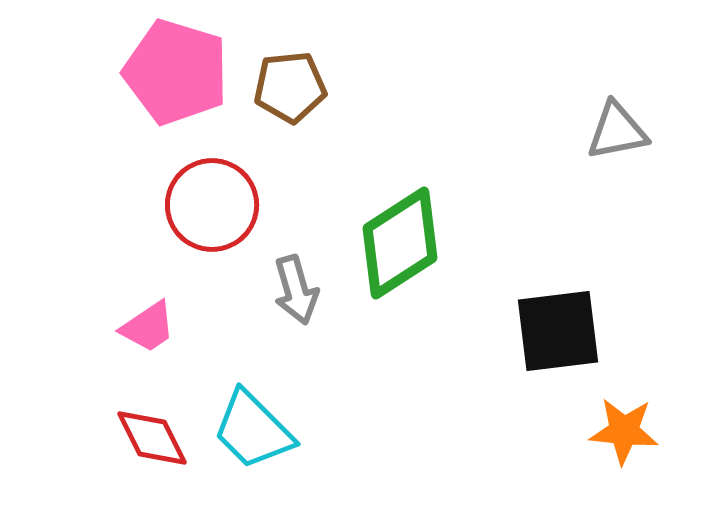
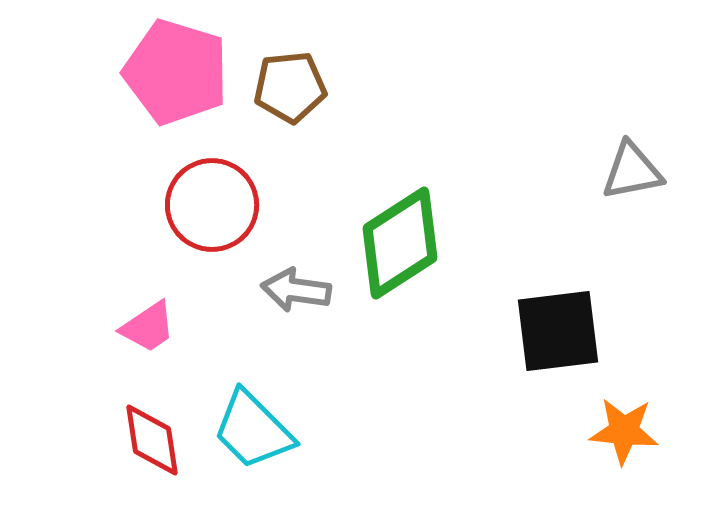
gray triangle: moved 15 px right, 40 px down
gray arrow: rotated 114 degrees clockwise
red diamond: moved 2 px down; rotated 18 degrees clockwise
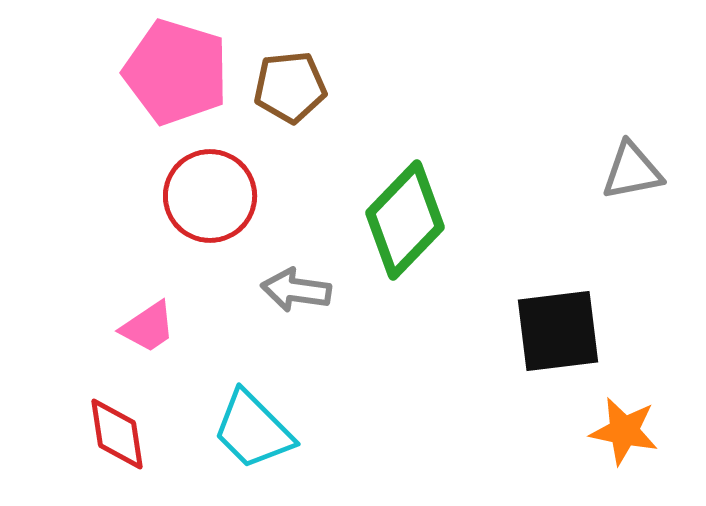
red circle: moved 2 px left, 9 px up
green diamond: moved 5 px right, 23 px up; rotated 13 degrees counterclockwise
orange star: rotated 6 degrees clockwise
red diamond: moved 35 px left, 6 px up
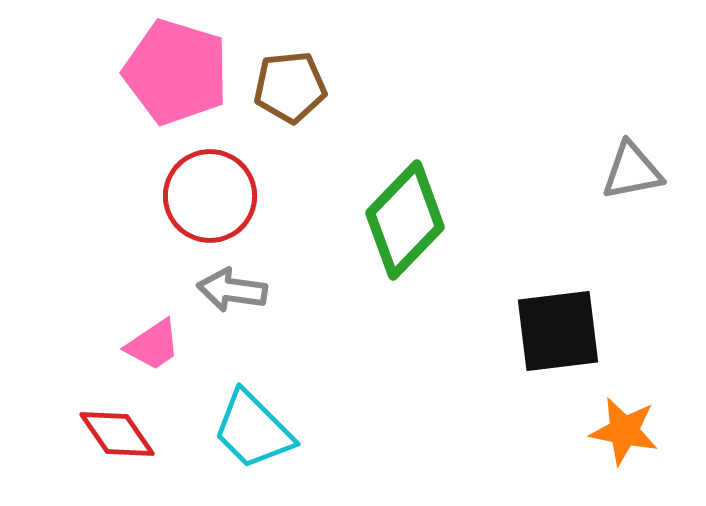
gray arrow: moved 64 px left
pink trapezoid: moved 5 px right, 18 px down
red diamond: rotated 26 degrees counterclockwise
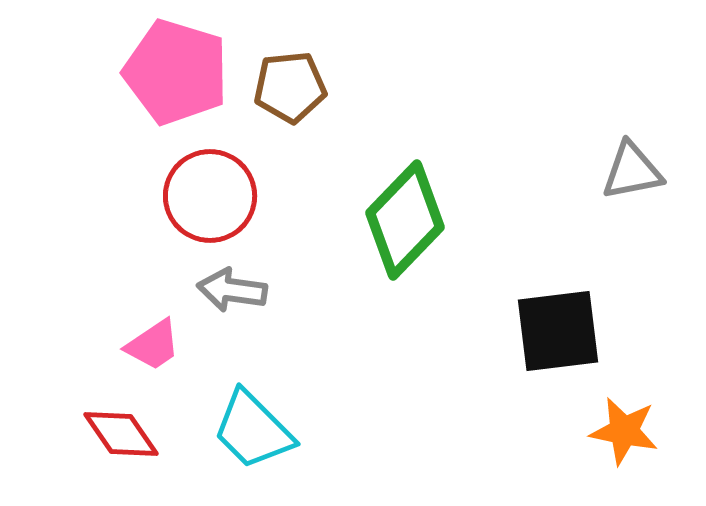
red diamond: moved 4 px right
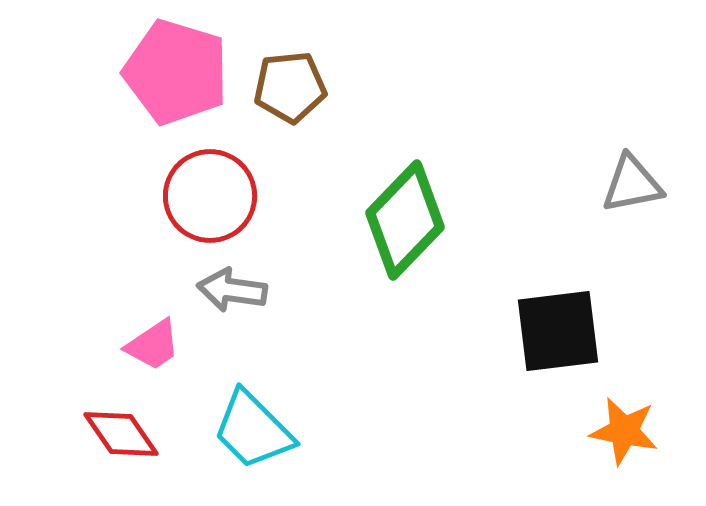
gray triangle: moved 13 px down
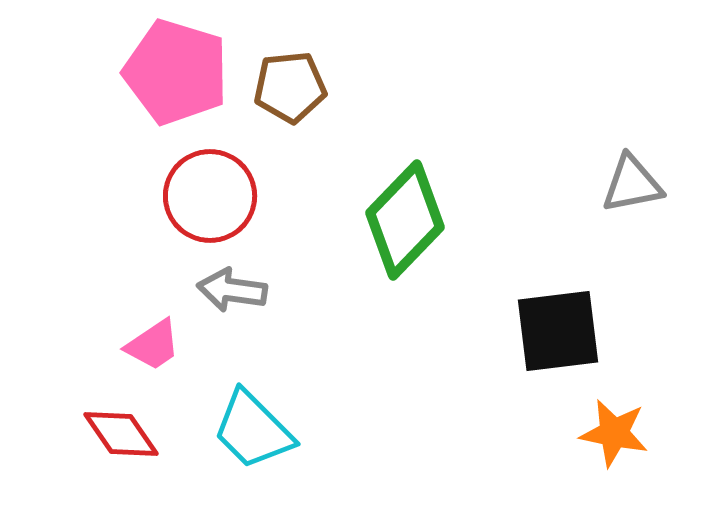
orange star: moved 10 px left, 2 px down
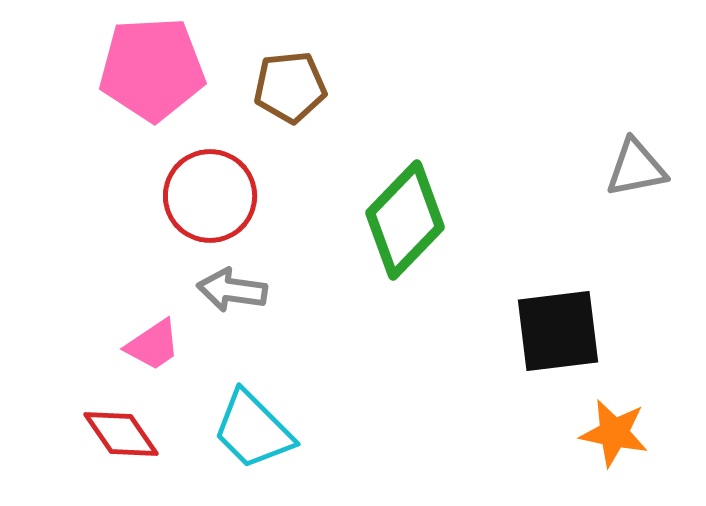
pink pentagon: moved 24 px left, 3 px up; rotated 20 degrees counterclockwise
gray triangle: moved 4 px right, 16 px up
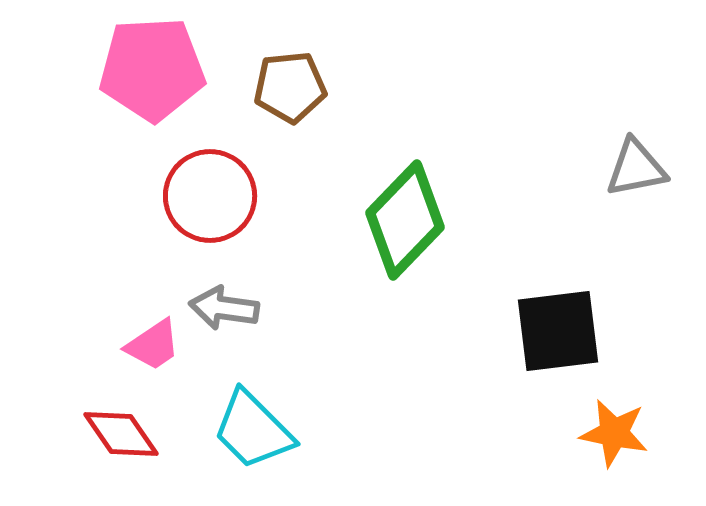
gray arrow: moved 8 px left, 18 px down
